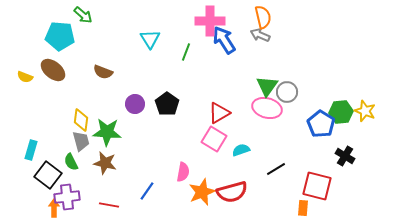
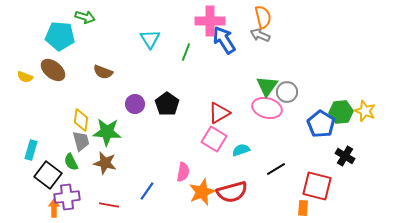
green arrow: moved 2 px right, 2 px down; rotated 24 degrees counterclockwise
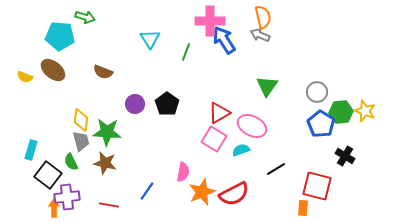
gray circle: moved 30 px right
pink ellipse: moved 15 px left, 18 px down; rotated 12 degrees clockwise
red semicircle: moved 2 px right, 2 px down; rotated 12 degrees counterclockwise
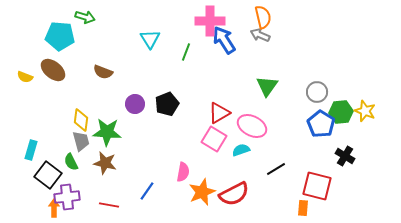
black pentagon: rotated 15 degrees clockwise
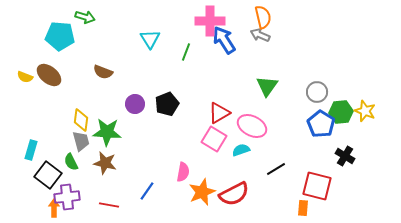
brown ellipse: moved 4 px left, 5 px down
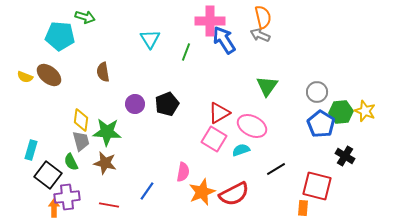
brown semicircle: rotated 60 degrees clockwise
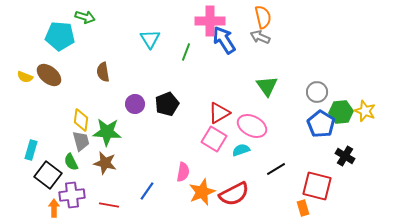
gray arrow: moved 2 px down
green triangle: rotated 10 degrees counterclockwise
purple cross: moved 5 px right, 2 px up
orange rectangle: rotated 21 degrees counterclockwise
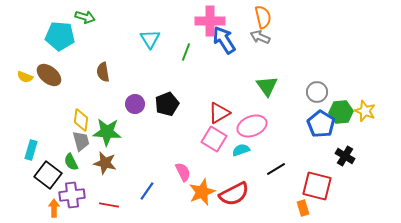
pink ellipse: rotated 48 degrees counterclockwise
pink semicircle: rotated 36 degrees counterclockwise
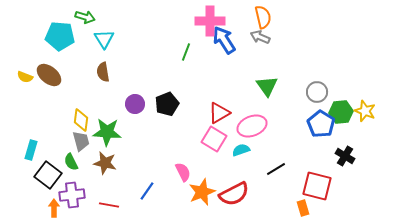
cyan triangle: moved 46 px left
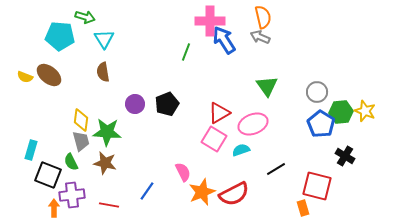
pink ellipse: moved 1 px right, 2 px up
black square: rotated 16 degrees counterclockwise
